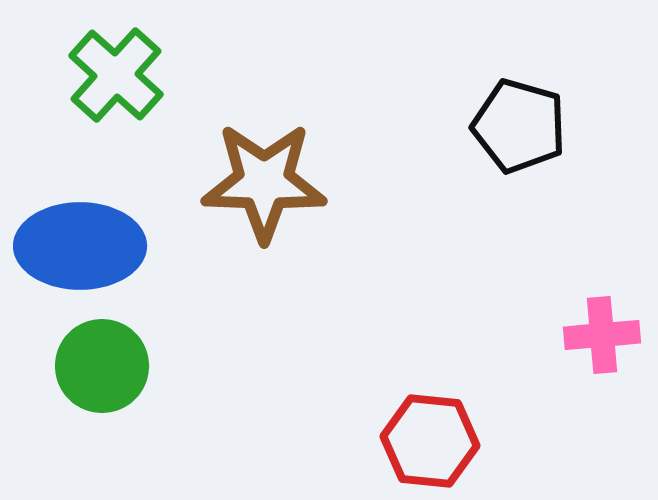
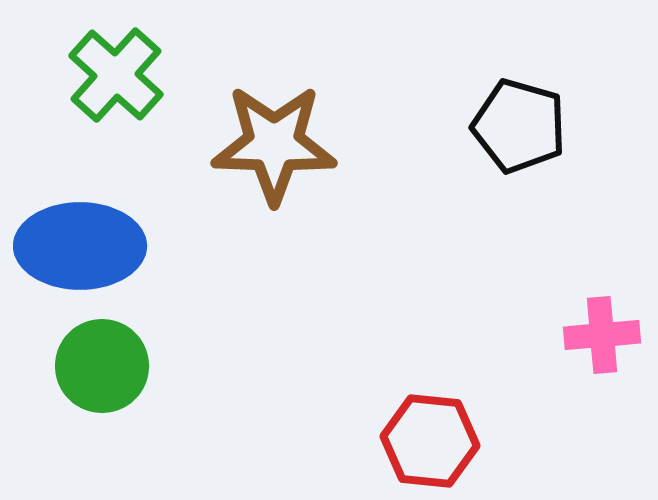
brown star: moved 10 px right, 38 px up
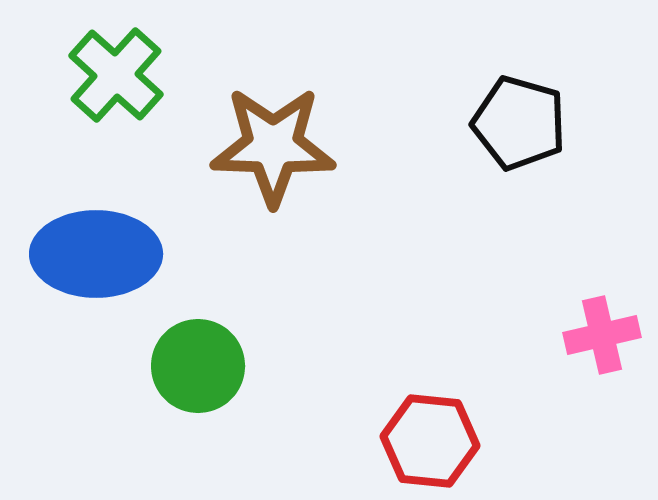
black pentagon: moved 3 px up
brown star: moved 1 px left, 2 px down
blue ellipse: moved 16 px right, 8 px down
pink cross: rotated 8 degrees counterclockwise
green circle: moved 96 px right
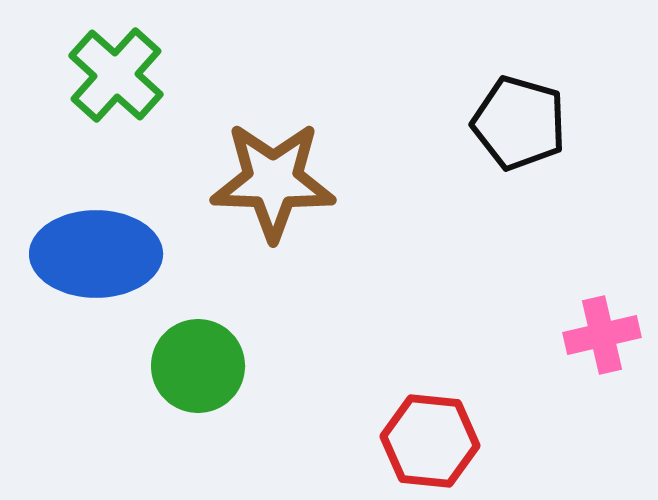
brown star: moved 35 px down
